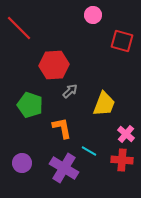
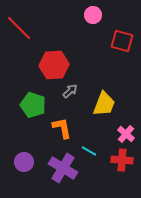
green pentagon: moved 3 px right
purple circle: moved 2 px right, 1 px up
purple cross: moved 1 px left
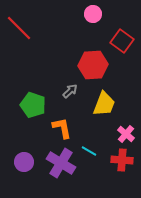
pink circle: moved 1 px up
red square: rotated 20 degrees clockwise
red hexagon: moved 39 px right
purple cross: moved 2 px left, 5 px up
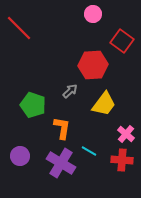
yellow trapezoid: rotated 16 degrees clockwise
orange L-shape: rotated 20 degrees clockwise
purple circle: moved 4 px left, 6 px up
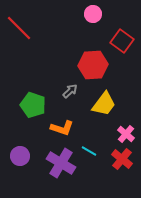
orange L-shape: rotated 100 degrees clockwise
red cross: moved 1 px up; rotated 35 degrees clockwise
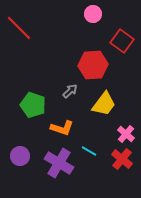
purple cross: moved 2 px left
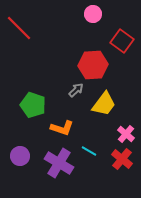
gray arrow: moved 6 px right, 1 px up
